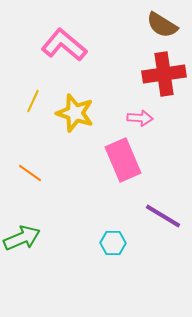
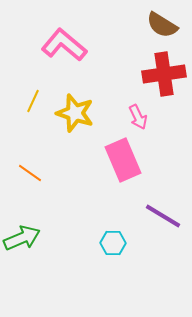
pink arrow: moved 2 px left, 1 px up; rotated 60 degrees clockwise
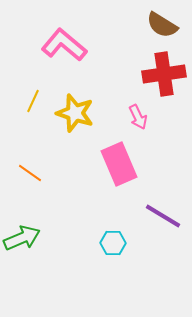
pink rectangle: moved 4 px left, 4 px down
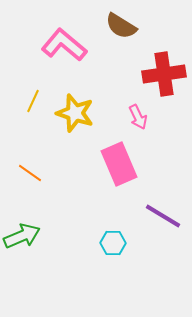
brown semicircle: moved 41 px left, 1 px down
green arrow: moved 2 px up
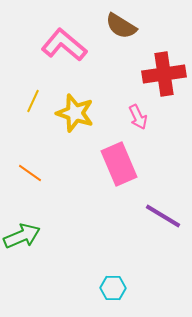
cyan hexagon: moved 45 px down
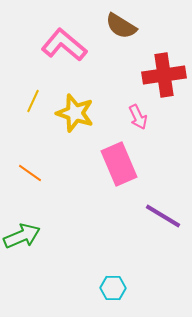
red cross: moved 1 px down
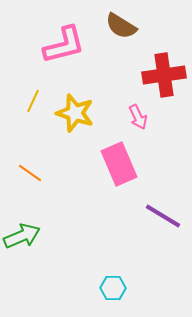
pink L-shape: rotated 126 degrees clockwise
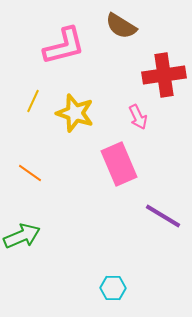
pink L-shape: moved 1 px down
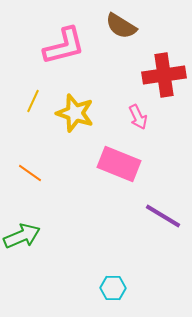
pink rectangle: rotated 45 degrees counterclockwise
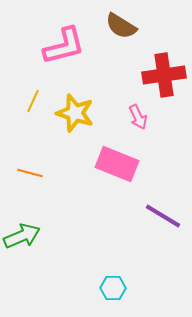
pink rectangle: moved 2 px left
orange line: rotated 20 degrees counterclockwise
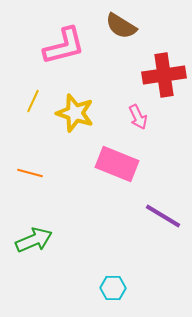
green arrow: moved 12 px right, 4 px down
